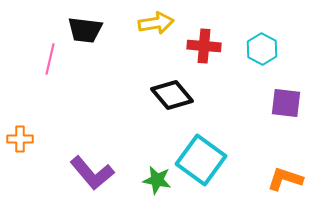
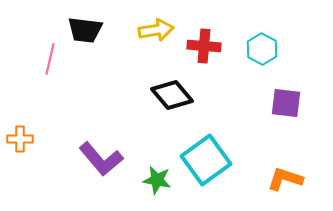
yellow arrow: moved 7 px down
cyan square: moved 5 px right; rotated 18 degrees clockwise
purple L-shape: moved 9 px right, 14 px up
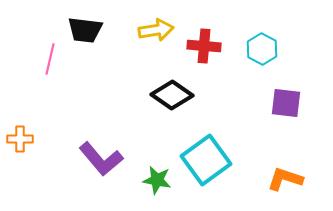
black diamond: rotated 15 degrees counterclockwise
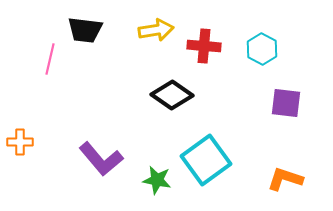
orange cross: moved 3 px down
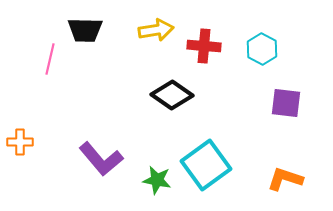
black trapezoid: rotated 6 degrees counterclockwise
cyan square: moved 5 px down
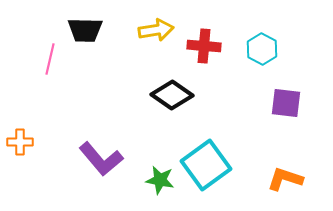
green star: moved 3 px right
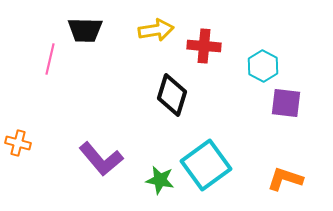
cyan hexagon: moved 1 px right, 17 px down
black diamond: rotated 72 degrees clockwise
orange cross: moved 2 px left, 1 px down; rotated 15 degrees clockwise
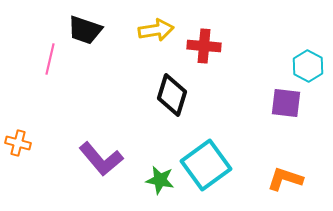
black trapezoid: rotated 18 degrees clockwise
cyan hexagon: moved 45 px right
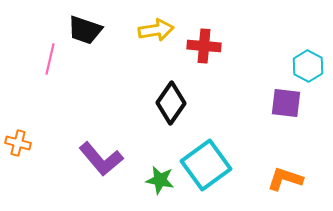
black diamond: moved 1 px left, 8 px down; rotated 18 degrees clockwise
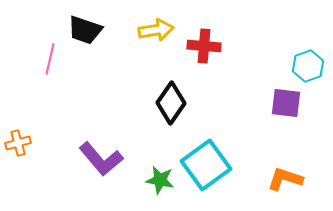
cyan hexagon: rotated 12 degrees clockwise
orange cross: rotated 30 degrees counterclockwise
